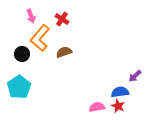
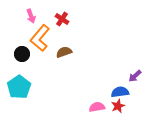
red star: rotated 24 degrees clockwise
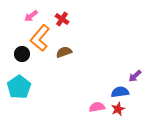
pink arrow: rotated 72 degrees clockwise
red star: moved 3 px down
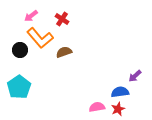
orange L-shape: rotated 80 degrees counterclockwise
black circle: moved 2 px left, 4 px up
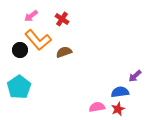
orange L-shape: moved 2 px left, 2 px down
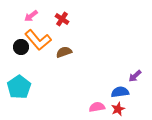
black circle: moved 1 px right, 3 px up
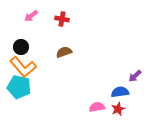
red cross: rotated 24 degrees counterclockwise
orange L-shape: moved 15 px left, 27 px down
cyan pentagon: rotated 25 degrees counterclockwise
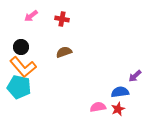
pink semicircle: moved 1 px right
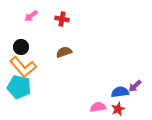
purple arrow: moved 10 px down
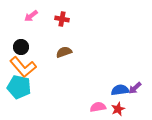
purple arrow: moved 2 px down
blue semicircle: moved 2 px up
